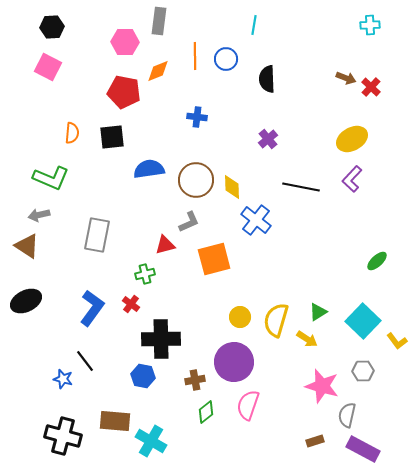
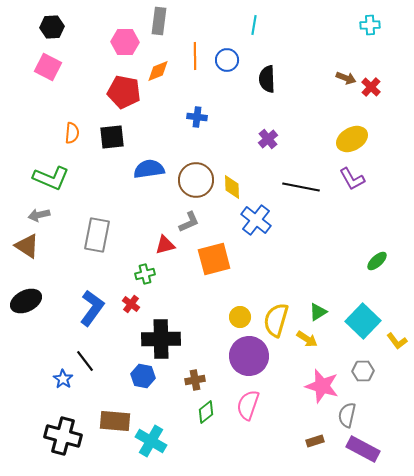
blue circle at (226, 59): moved 1 px right, 1 px down
purple L-shape at (352, 179): rotated 72 degrees counterclockwise
purple circle at (234, 362): moved 15 px right, 6 px up
blue star at (63, 379): rotated 18 degrees clockwise
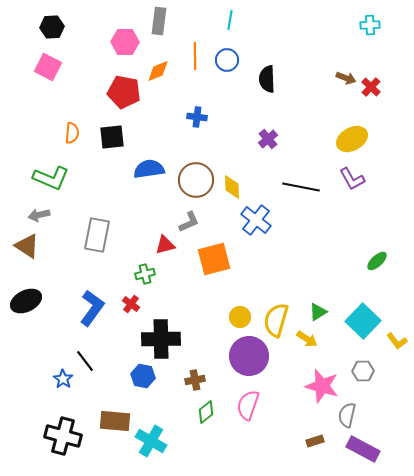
cyan line at (254, 25): moved 24 px left, 5 px up
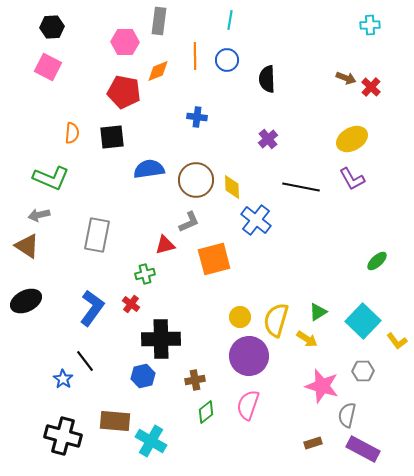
blue hexagon at (143, 376): rotated 25 degrees counterclockwise
brown rectangle at (315, 441): moved 2 px left, 2 px down
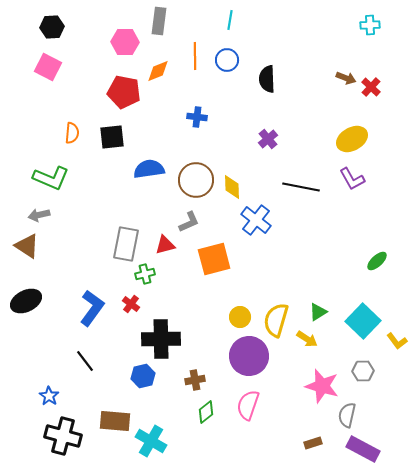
gray rectangle at (97, 235): moved 29 px right, 9 px down
blue star at (63, 379): moved 14 px left, 17 px down
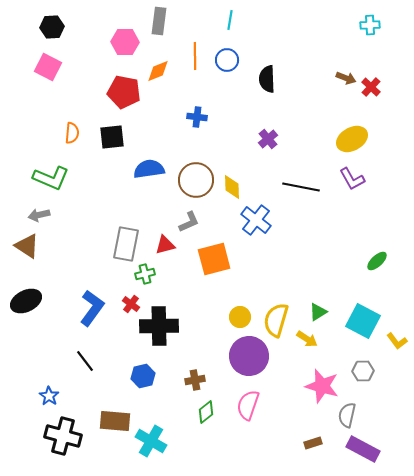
cyan square at (363, 321): rotated 16 degrees counterclockwise
black cross at (161, 339): moved 2 px left, 13 px up
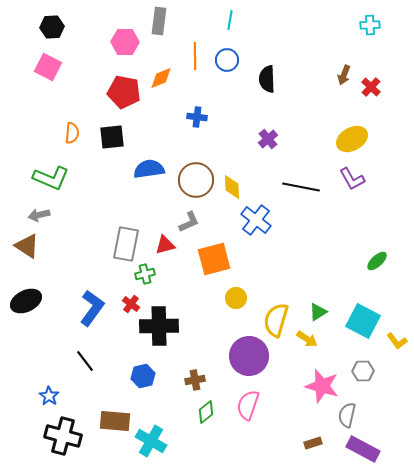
orange diamond at (158, 71): moved 3 px right, 7 px down
brown arrow at (346, 78): moved 2 px left, 3 px up; rotated 90 degrees clockwise
yellow circle at (240, 317): moved 4 px left, 19 px up
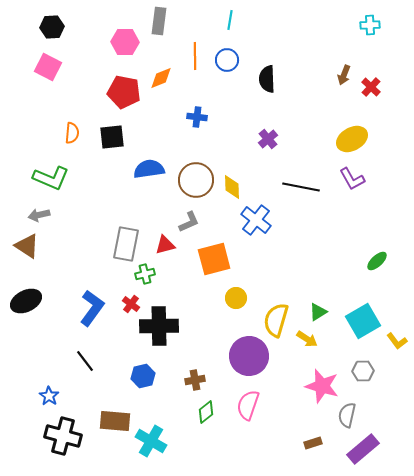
cyan square at (363, 321): rotated 32 degrees clockwise
purple rectangle at (363, 449): rotated 68 degrees counterclockwise
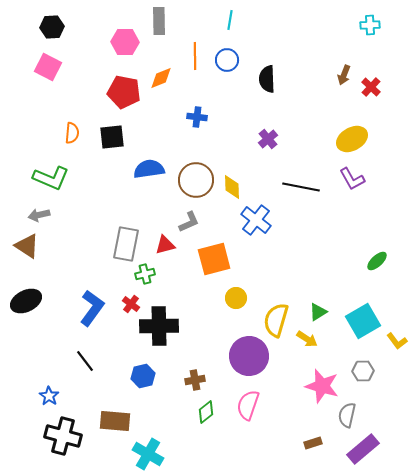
gray rectangle at (159, 21): rotated 8 degrees counterclockwise
cyan cross at (151, 441): moved 3 px left, 13 px down
